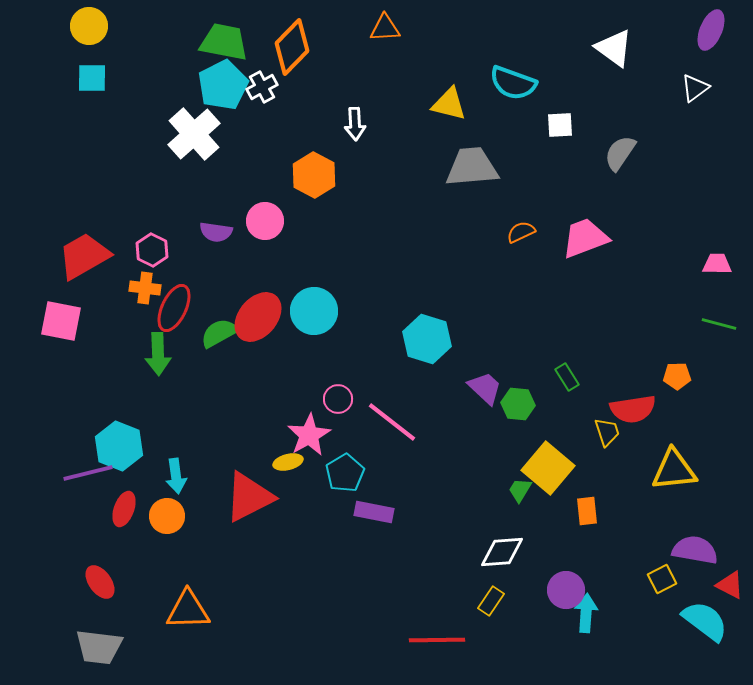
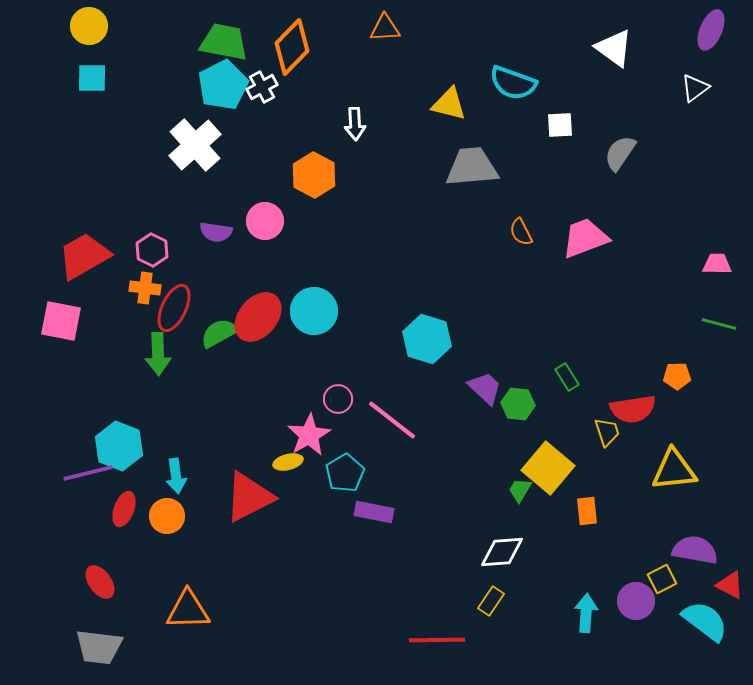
white cross at (194, 134): moved 1 px right, 11 px down
orange semicircle at (521, 232): rotated 92 degrees counterclockwise
pink line at (392, 422): moved 2 px up
purple circle at (566, 590): moved 70 px right, 11 px down
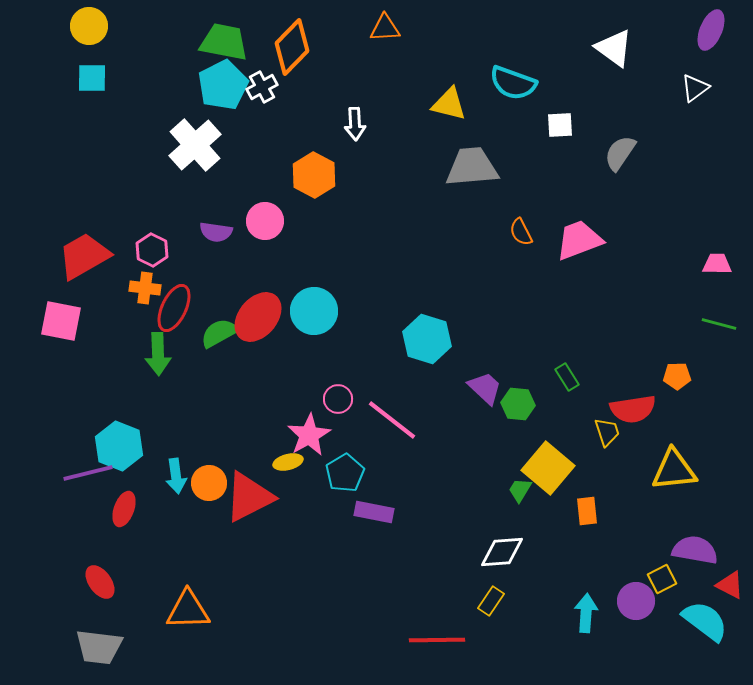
pink trapezoid at (585, 238): moved 6 px left, 2 px down
orange circle at (167, 516): moved 42 px right, 33 px up
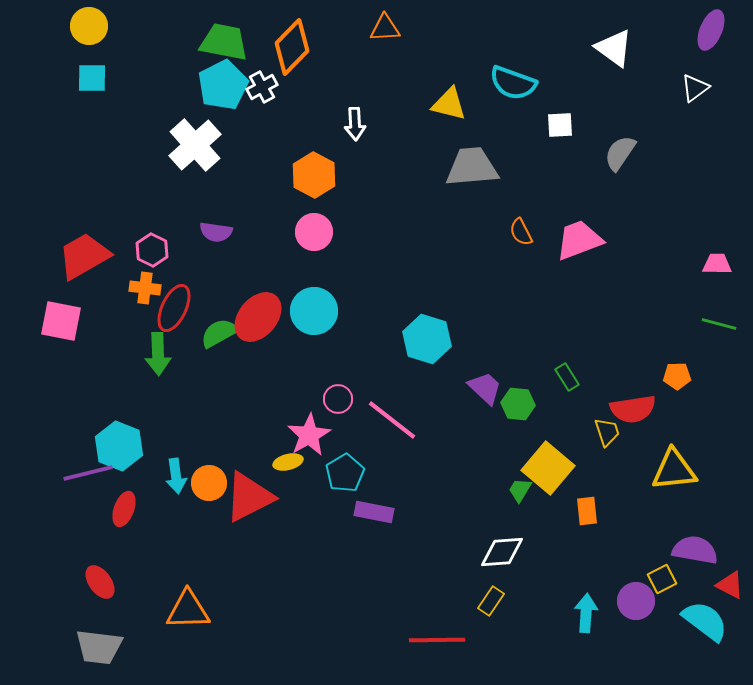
pink circle at (265, 221): moved 49 px right, 11 px down
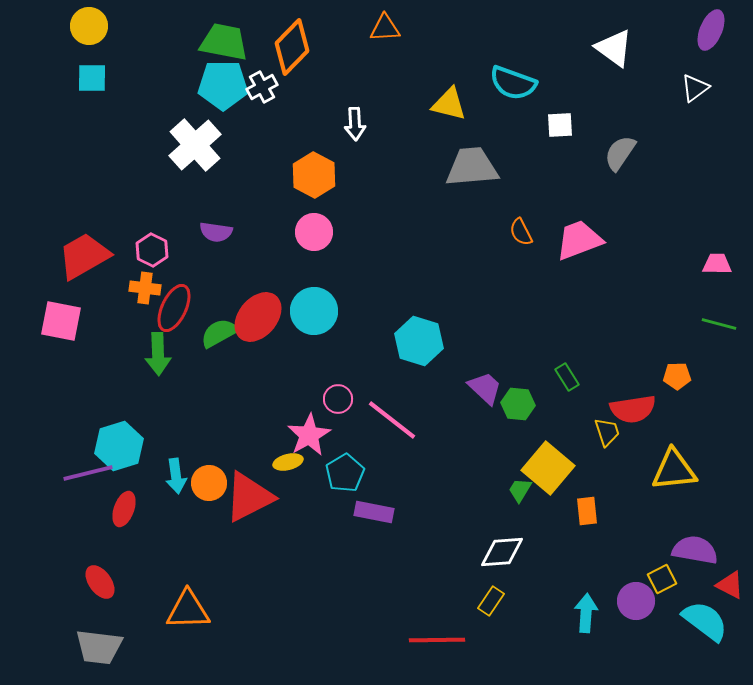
cyan pentagon at (223, 85): rotated 27 degrees clockwise
cyan hexagon at (427, 339): moved 8 px left, 2 px down
cyan hexagon at (119, 446): rotated 21 degrees clockwise
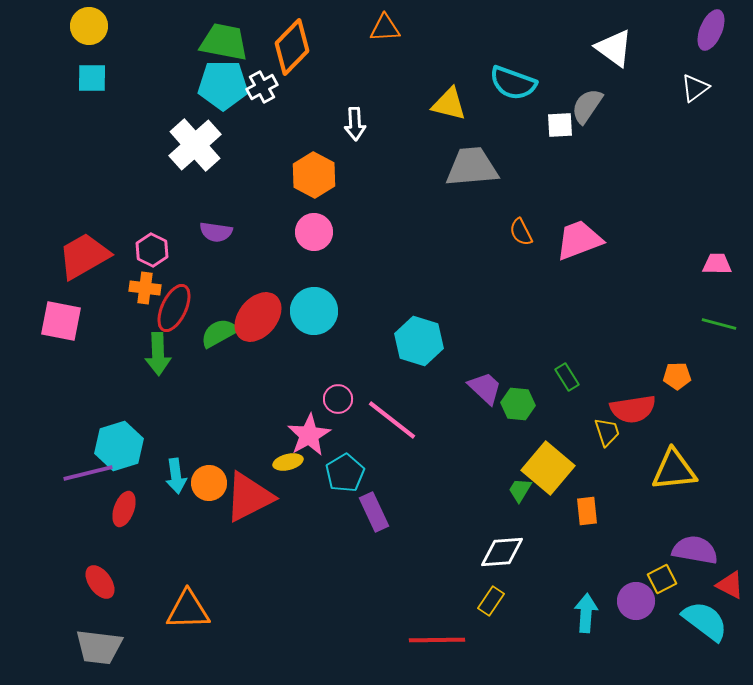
gray semicircle at (620, 153): moved 33 px left, 47 px up
purple rectangle at (374, 512): rotated 54 degrees clockwise
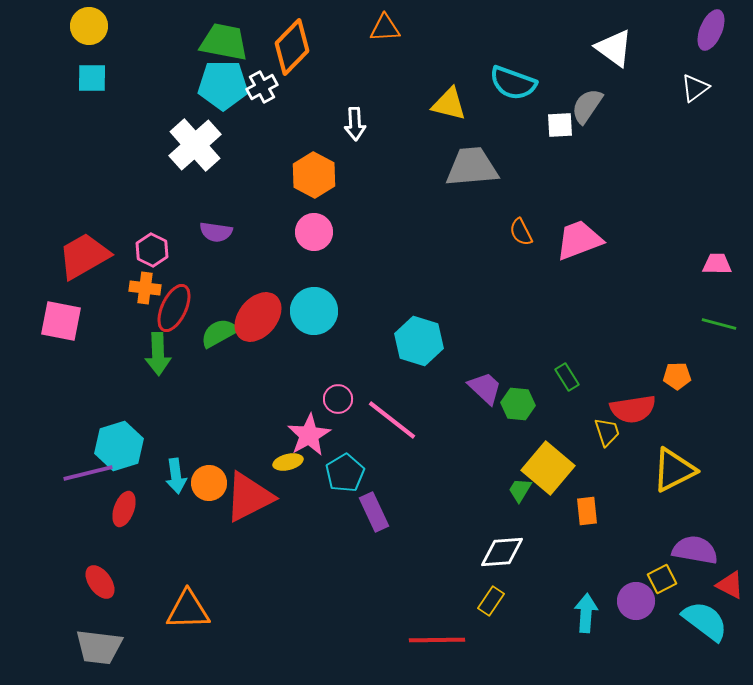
yellow triangle at (674, 470): rotated 21 degrees counterclockwise
